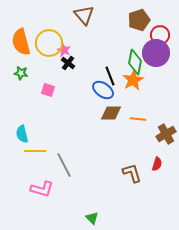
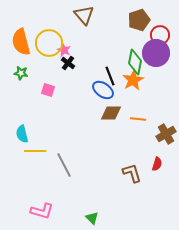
pink L-shape: moved 22 px down
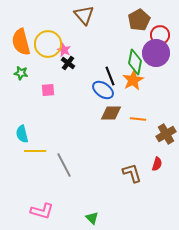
brown pentagon: rotated 10 degrees counterclockwise
yellow circle: moved 1 px left, 1 px down
pink square: rotated 24 degrees counterclockwise
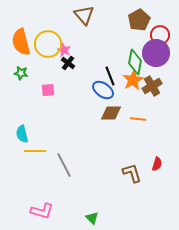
brown cross: moved 14 px left, 48 px up
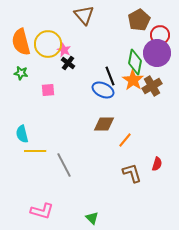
purple circle: moved 1 px right
orange star: rotated 10 degrees counterclockwise
blue ellipse: rotated 10 degrees counterclockwise
brown diamond: moved 7 px left, 11 px down
orange line: moved 13 px left, 21 px down; rotated 56 degrees counterclockwise
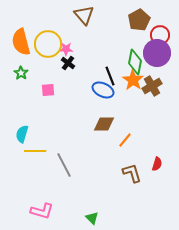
pink star: moved 2 px right, 1 px up; rotated 24 degrees counterclockwise
green star: rotated 24 degrees clockwise
cyan semicircle: rotated 30 degrees clockwise
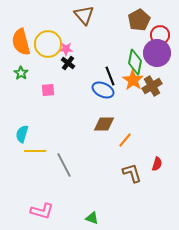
green triangle: rotated 24 degrees counterclockwise
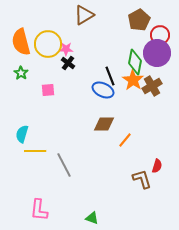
brown triangle: rotated 40 degrees clockwise
red semicircle: moved 2 px down
brown L-shape: moved 10 px right, 6 px down
pink L-shape: moved 3 px left, 1 px up; rotated 80 degrees clockwise
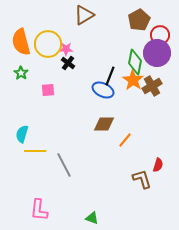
black line: rotated 42 degrees clockwise
red semicircle: moved 1 px right, 1 px up
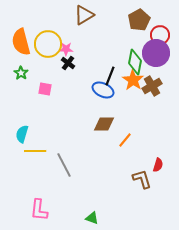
purple circle: moved 1 px left
pink square: moved 3 px left, 1 px up; rotated 16 degrees clockwise
